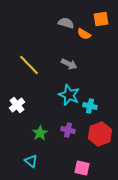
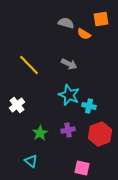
cyan cross: moved 1 px left
purple cross: rotated 24 degrees counterclockwise
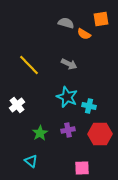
cyan star: moved 2 px left, 2 px down
red hexagon: rotated 20 degrees clockwise
pink square: rotated 14 degrees counterclockwise
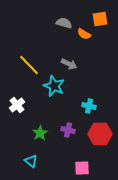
orange square: moved 1 px left
gray semicircle: moved 2 px left
cyan star: moved 13 px left, 11 px up
purple cross: rotated 24 degrees clockwise
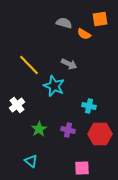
green star: moved 1 px left, 4 px up
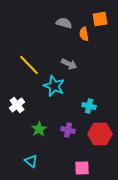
orange semicircle: rotated 48 degrees clockwise
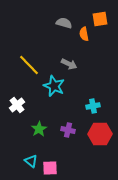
cyan cross: moved 4 px right; rotated 24 degrees counterclockwise
pink square: moved 32 px left
